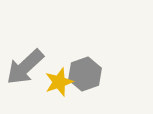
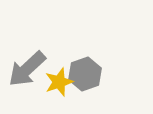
gray arrow: moved 2 px right, 2 px down
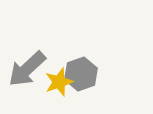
gray hexagon: moved 4 px left
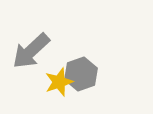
gray arrow: moved 4 px right, 18 px up
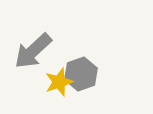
gray arrow: moved 2 px right
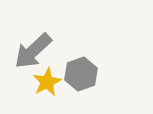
yellow star: moved 12 px left; rotated 8 degrees counterclockwise
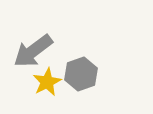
gray arrow: rotated 6 degrees clockwise
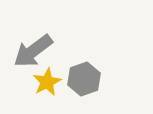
gray hexagon: moved 3 px right, 5 px down
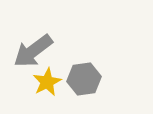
gray hexagon: rotated 12 degrees clockwise
